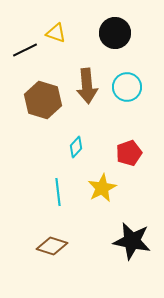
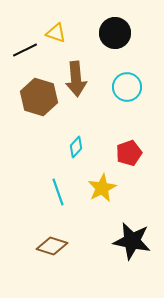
brown arrow: moved 11 px left, 7 px up
brown hexagon: moved 4 px left, 3 px up
cyan line: rotated 12 degrees counterclockwise
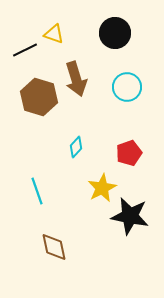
yellow triangle: moved 2 px left, 1 px down
brown arrow: rotated 12 degrees counterclockwise
cyan line: moved 21 px left, 1 px up
black star: moved 2 px left, 25 px up
brown diamond: moved 2 px right, 1 px down; rotated 60 degrees clockwise
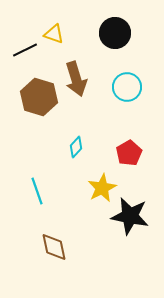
red pentagon: rotated 10 degrees counterclockwise
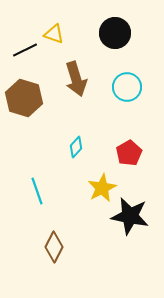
brown hexagon: moved 15 px left, 1 px down
brown diamond: rotated 40 degrees clockwise
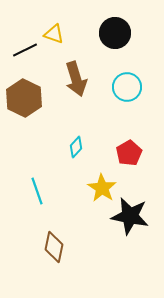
brown hexagon: rotated 9 degrees clockwise
yellow star: rotated 12 degrees counterclockwise
brown diamond: rotated 16 degrees counterclockwise
